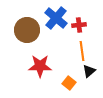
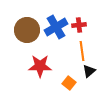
blue cross: moved 9 px down; rotated 20 degrees clockwise
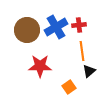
orange square: moved 4 px down; rotated 16 degrees clockwise
